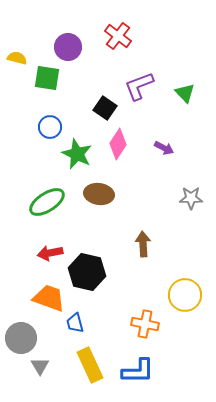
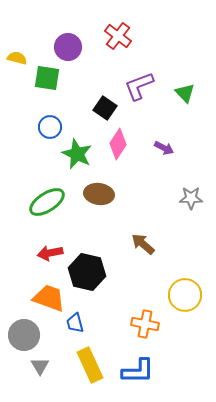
brown arrow: rotated 45 degrees counterclockwise
gray circle: moved 3 px right, 3 px up
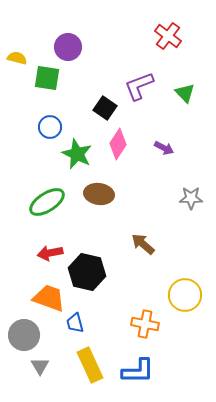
red cross: moved 50 px right
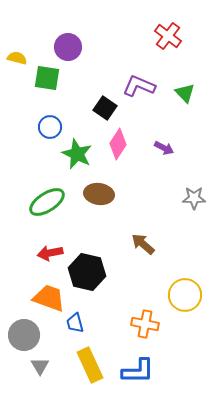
purple L-shape: rotated 44 degrees clockwise
gray star: moved 3 px right
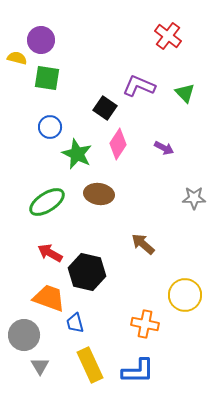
purple circle: moved 27 px left, 7 px up
red arrow: rotated 40 degrees clockwise
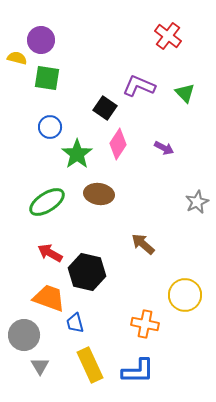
green star: rotated 12 degrees clockwise
gray star: moved 3 px right, 4 px down; rotated 25 degrees counterclockwise
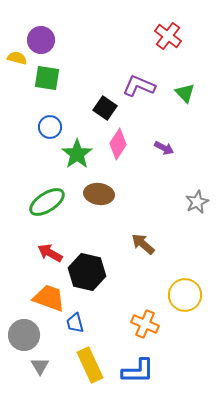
orange cross: rotated 12 degrees clockwise
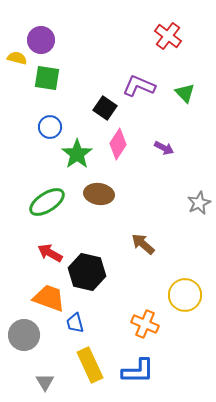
gray star: moved 2 px right, 1 px down
gray triangle: moved 5 px right, 16 px down
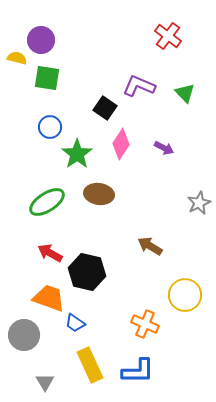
pink diamond: moved 3 px right
brown arrow: moved 7 px right, 2 px down; rotated 10 degrees counterclockwise
blue trapezoid: rotated 40 degrees counterclockwise
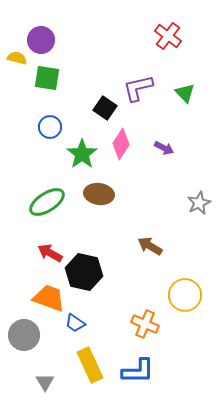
purple L-shape: moved 1 px left, 2 px down; rotated 36 degrees counterclockwise
green star: moved 5 px right
black hexagon: moved 3 px left
